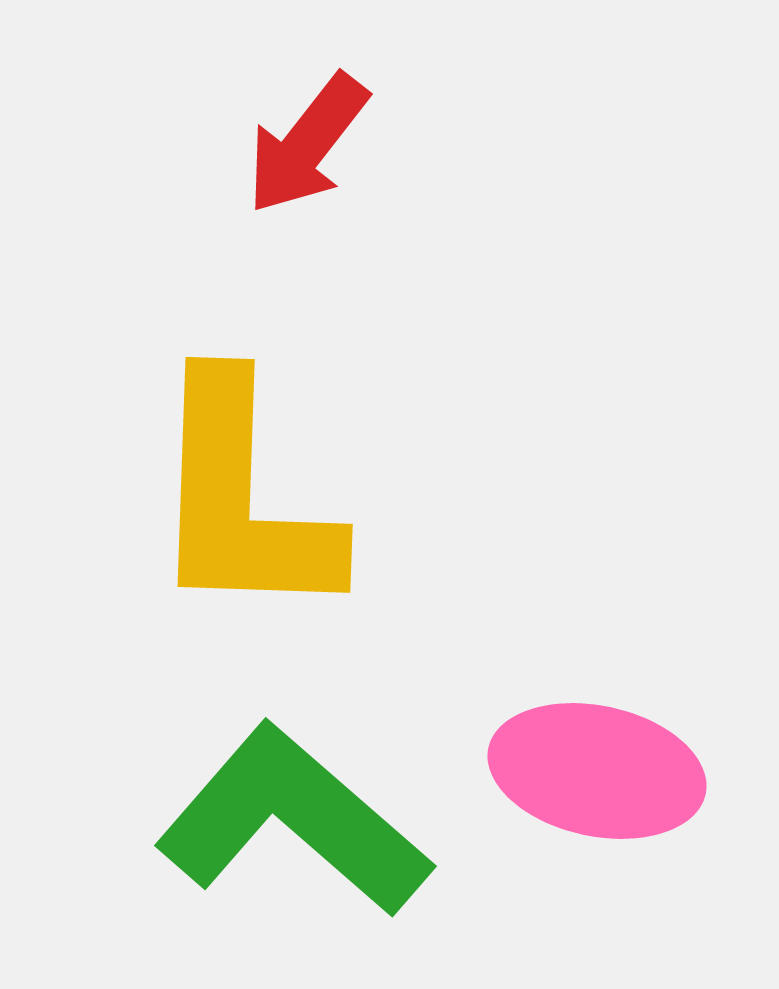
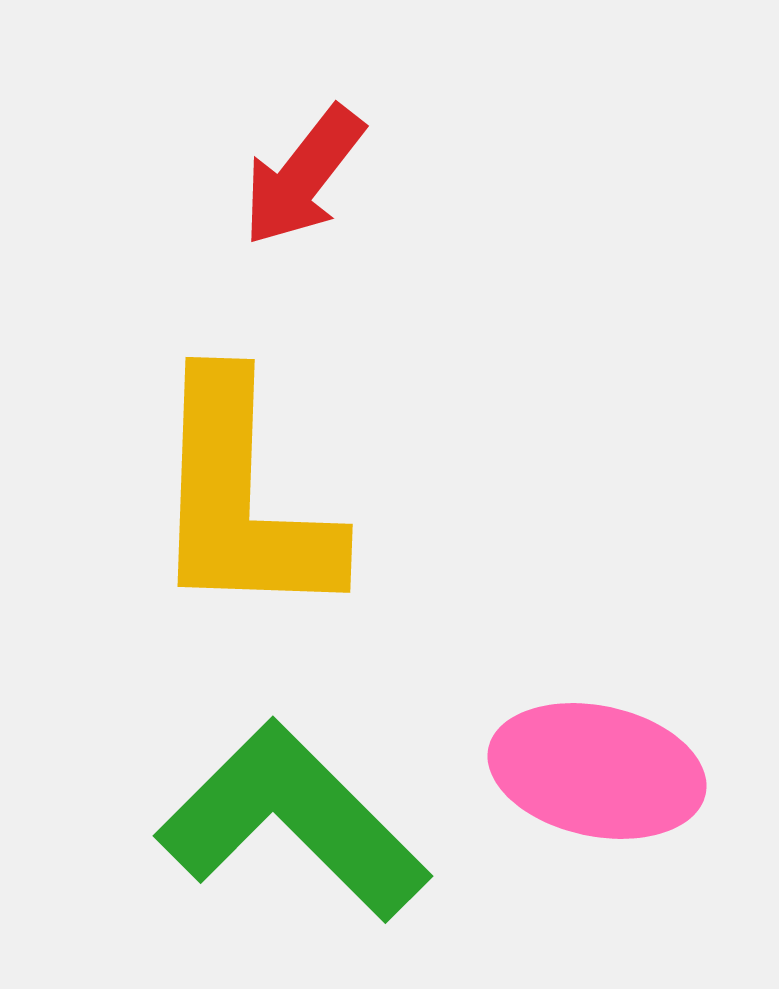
red arrow: moved 4 px left, 32 px down
green L-shape: rotated 4 degrees clockwise
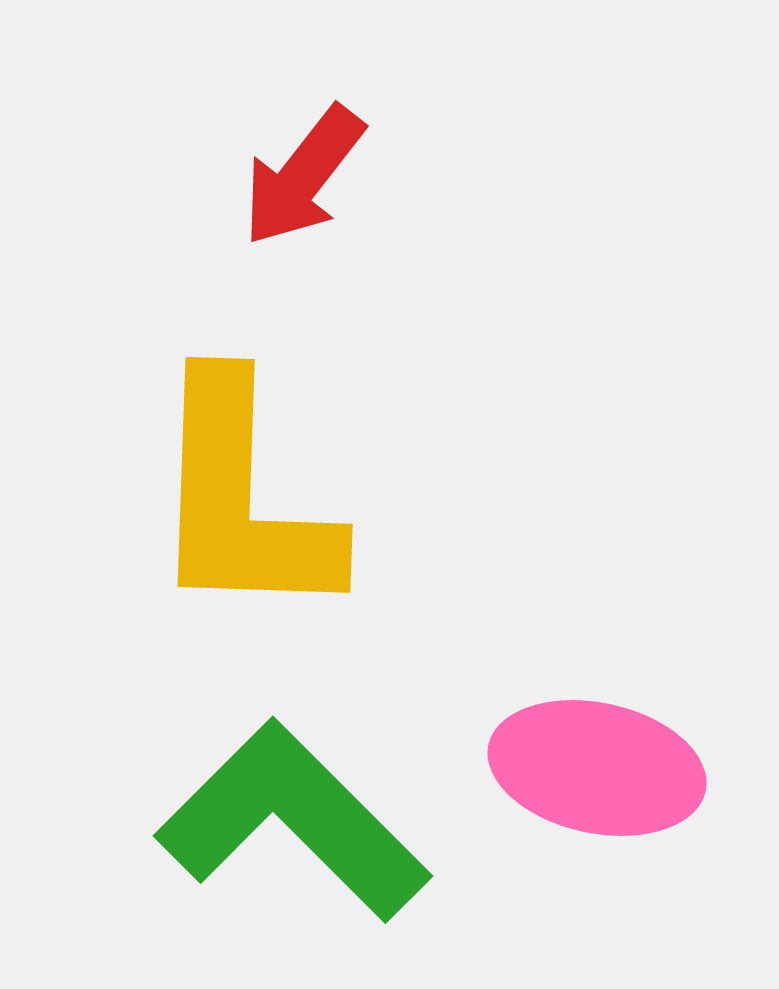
pink ellipse: moved 3 px up
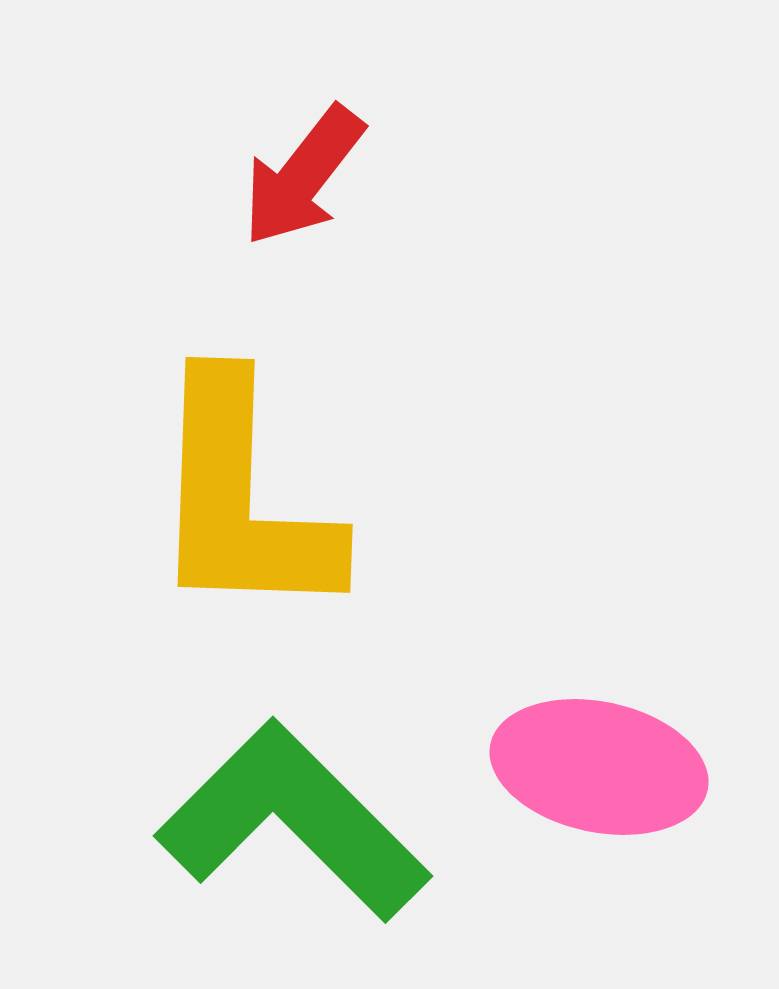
pink ellipse: moved 2 px right, 1 px up
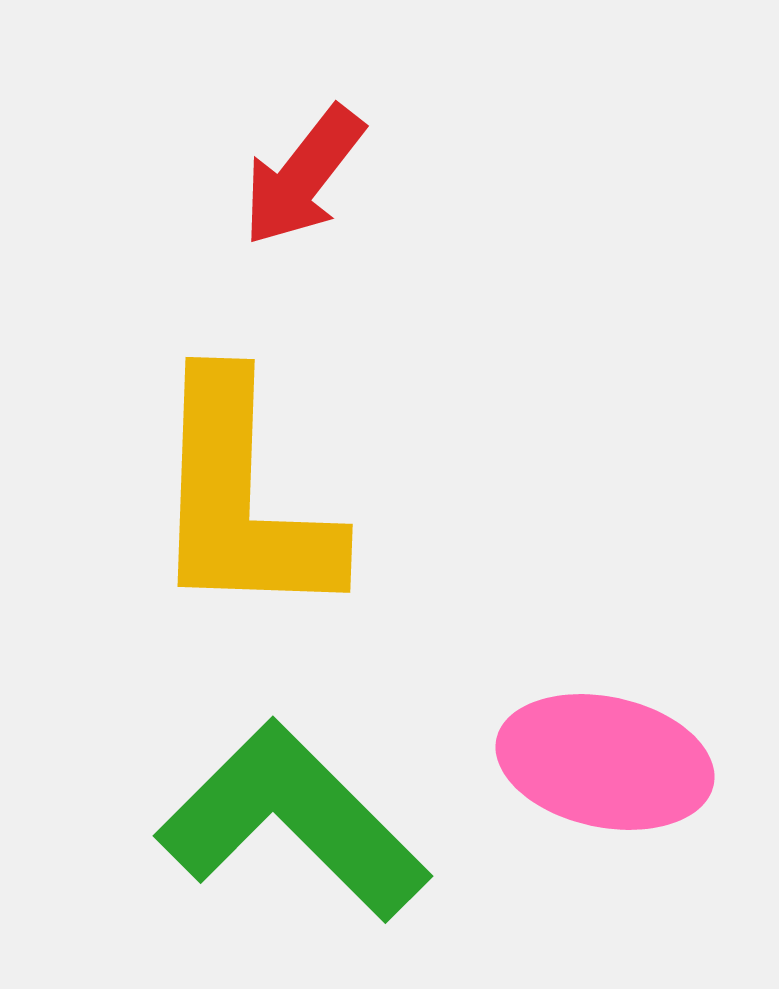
pink ellipse: moved 6 px right, 5 px up
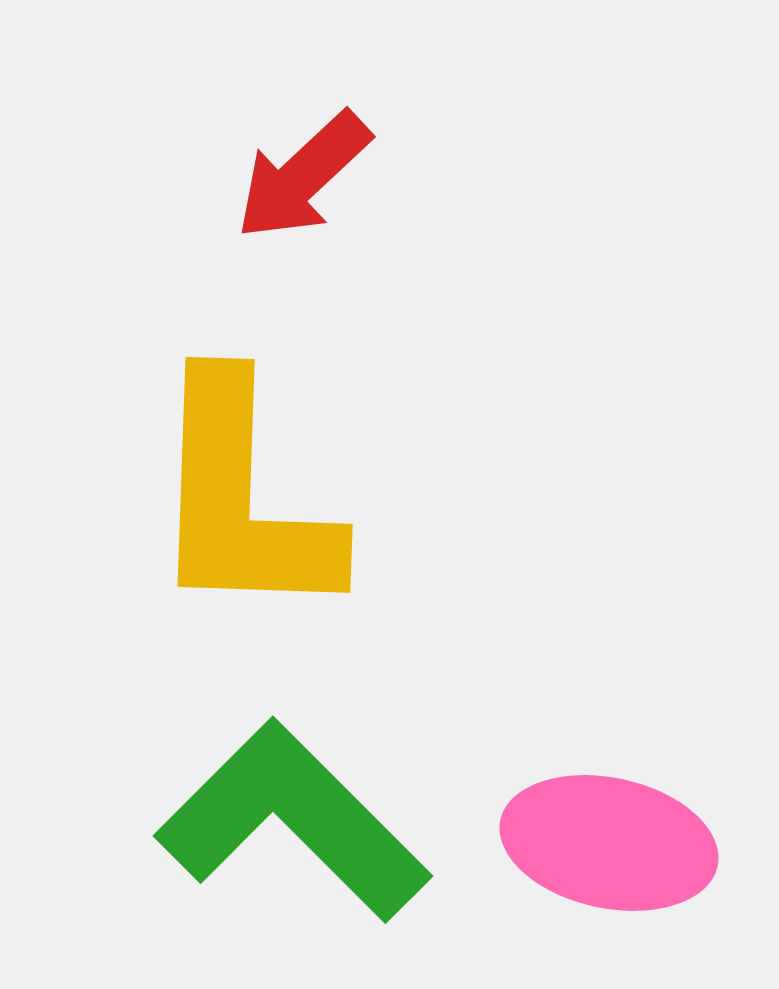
red arrow: rotated 9 degrees clockwise
pink ellipse: moved 4 px right, 81 px down
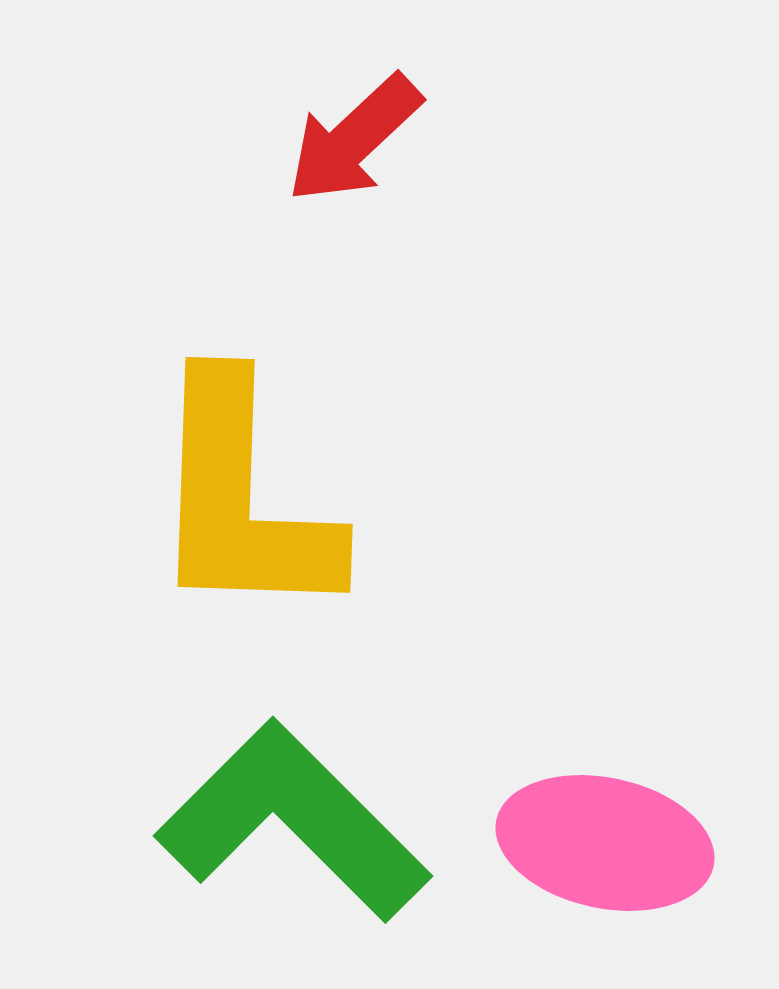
red arrow: moved 51 px right, 37 px up
pink ellipse: moved 4 px left
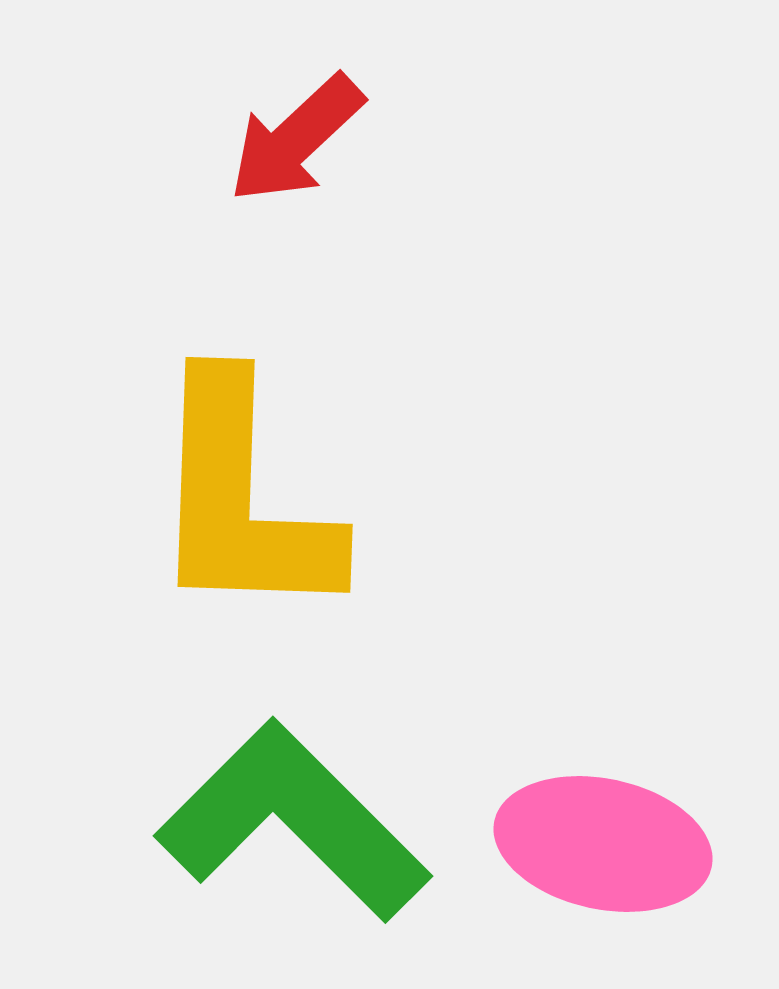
red arrow: moved 58 px left
pink ellipse: moved 2 px left, 1 px down
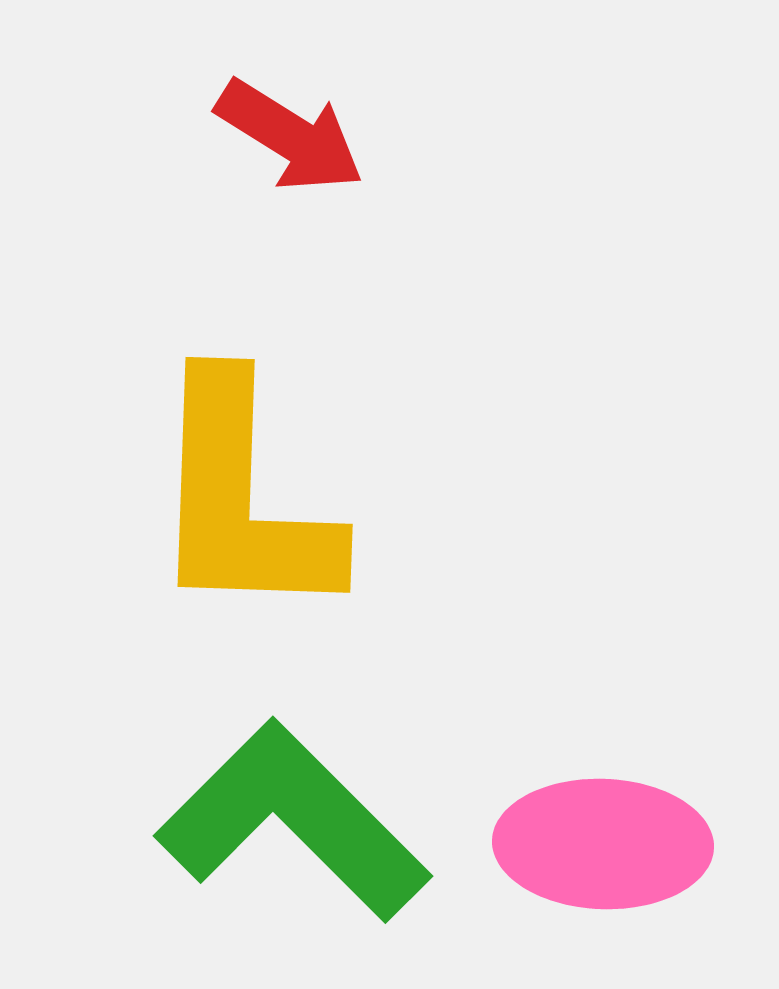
red arrow: moved 6 px left, 3 px up; rotated 105 degrees counterclockwise
pink ellipse: rotated 10 degrees counterclockwise
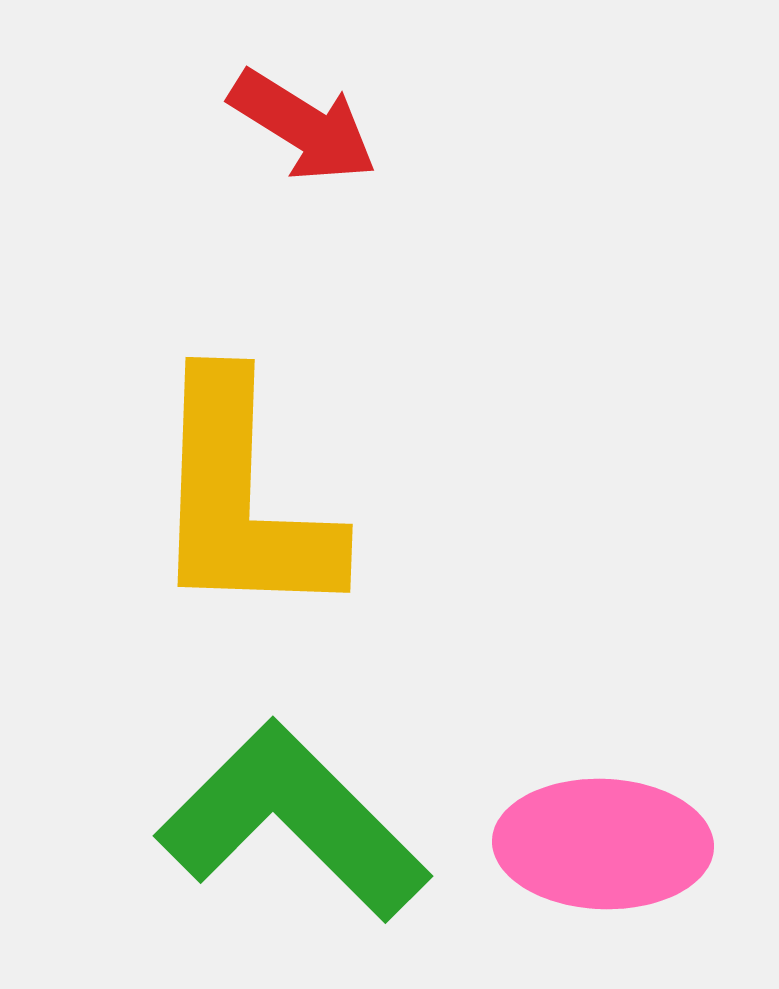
red arrow: moved 13 px right, 10 px up
